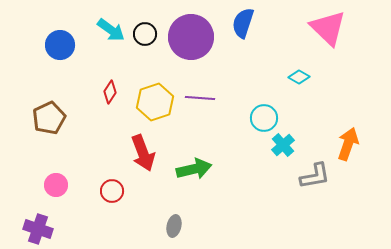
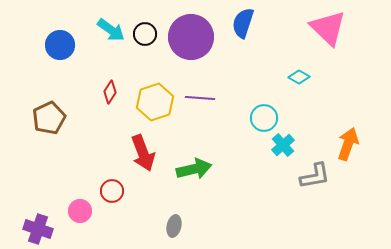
pink circle: moved 24 px right, 26 px down
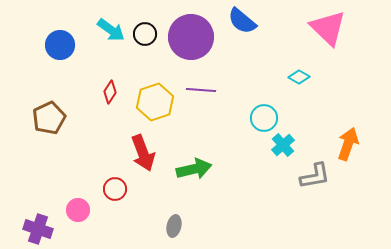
blue semicircle: moved 1 px left, 2 px up; rotated 68 degrees counterclockwise
purple line: moved 1 px right, 8 px up
red circle: moved 3 px right, 2 px up
pink circle: moved 2 px left, 1 px up
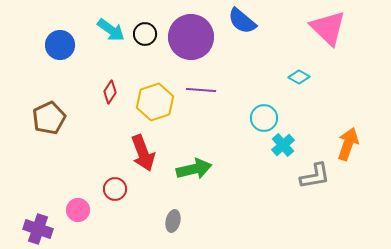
gray ellipse: moved 1 px left, 5 px up
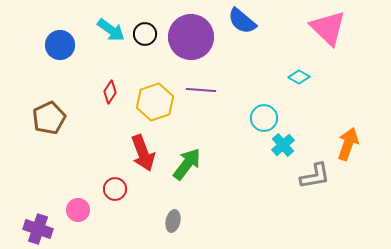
green arrow: moved 7 px left, 5 px up; rotated 40 degrees counterclockwise
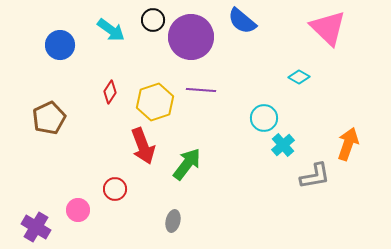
black circle: moved 8 px right, 14 px up
red arrow: moved 7 px up
purple cross: moved 2 px left, 2 px up; rotated 12 degrees clockwise
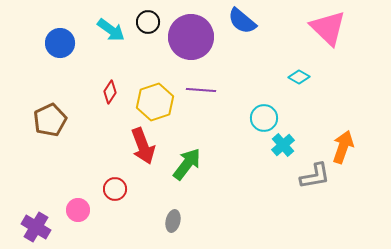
black circle: moved 5 px left, 2 px down
blue circle: moved 2 px up
brown pentagon: moved 1 px right, 2 px down
orange arrow: moved 5 px left, 3 px down
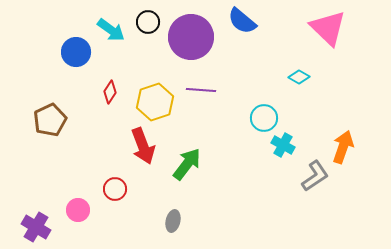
blue circle: moved 16 px right, 9 px down
cyan cross: rotated 20 degrees counterclockwise
gray L-shape: rotated 24 degrees counterclockwise
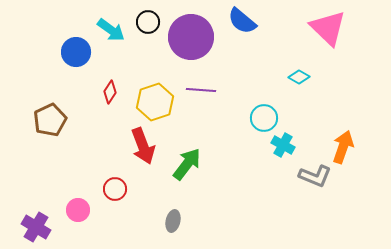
gray L-shape: rotated 56 degrees clockwise
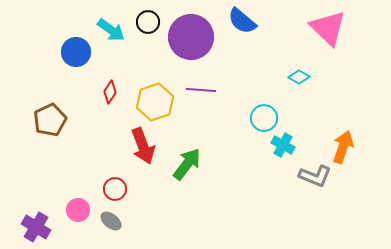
gray ellipse: moved 62 px left; rotated 65 degrees counterclockwise
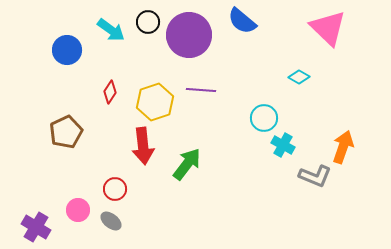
purple circle: moved 2 px left, 2 px up
blue circle: moved 9 px left, 2 px up
brown pentagon: moved 16 px right, 12 px down
red arrow: rotated 15 degrees clockwise
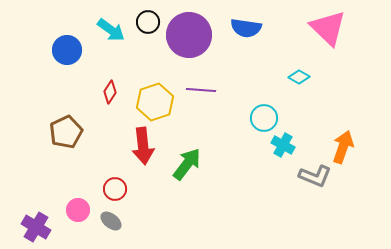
blue semicircle: moved 4 px right, 7 px down; rotated 32 degrees counterclockwise
